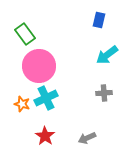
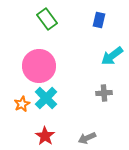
green rectangle: moved 22 px right, 15 px up
cyan arrow: moved 5 px right, 1 px down
cyan cross: rotated 20 degrees counterclockwise
orange star: rotated 28 degrees clockwise
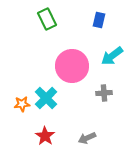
green rectangle: rotated 10 degrees clockwise
pink circle: moved 33 px right
orange star: rotated 21 degrees clockwise
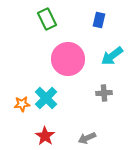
pink circle: moved 4 px left, 7 px up
